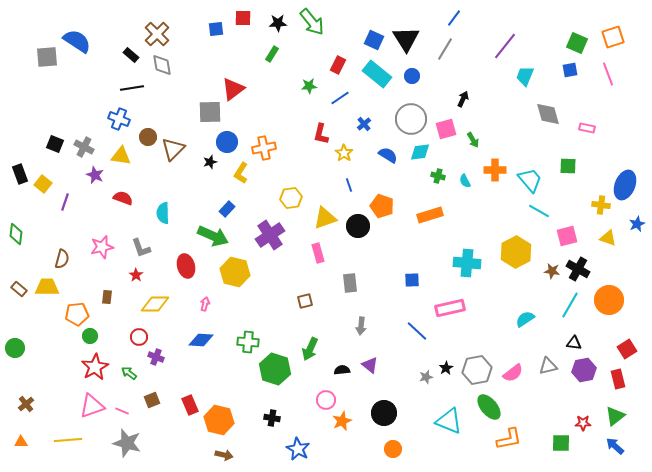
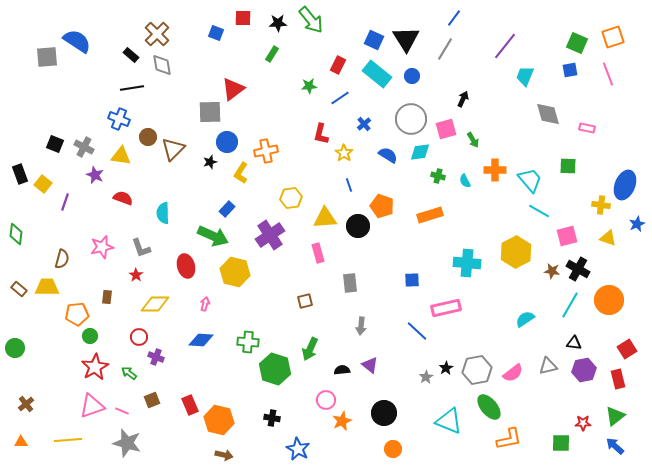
green arrow at (312, 22): moved 1 px left, 2 px up
blue square at (216, 29): moved 4 px down; rotated 28 degrees clockwise
orange cross at (264, 148): moved 2 px right, 3 px down
yellow triangle at (325, 218): rotated 15 degrees clockwise
pink rectangle at (450, 308): moved 4 px left
gray star at (426, 377): rotated 16 degrees counterclockwise
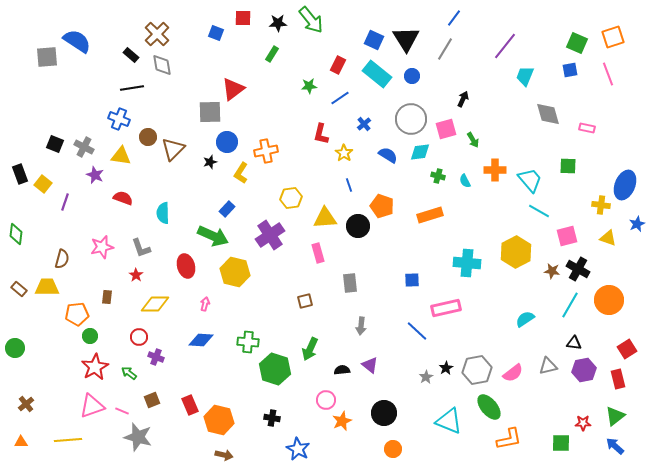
gray star at (127, 443): moved 11 px right, 6 px up
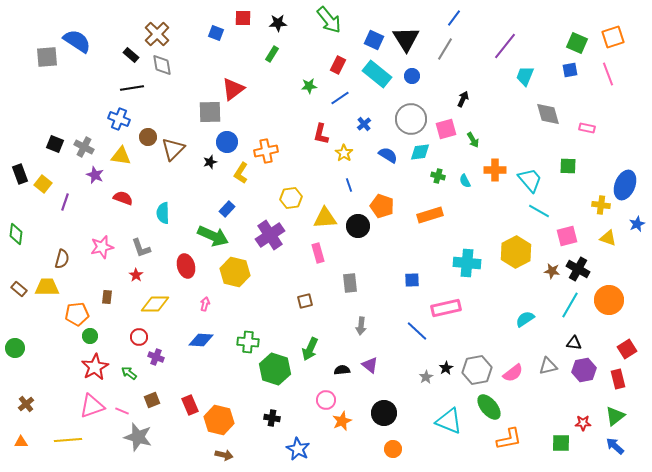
green arrow at (311, 20): moved 18 px right
